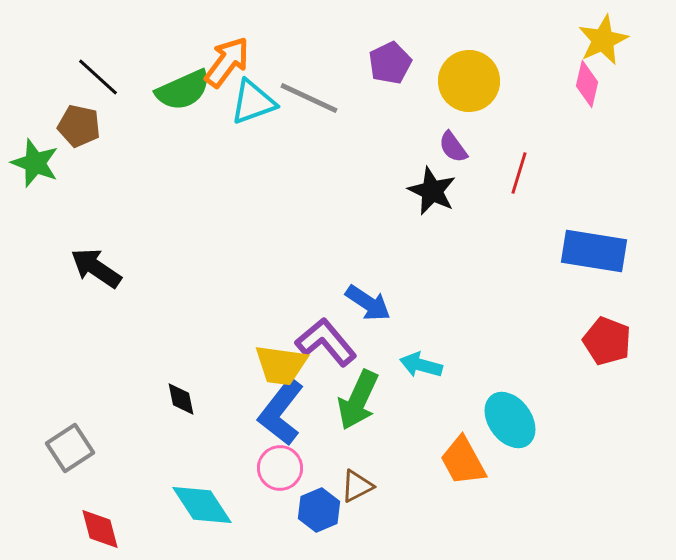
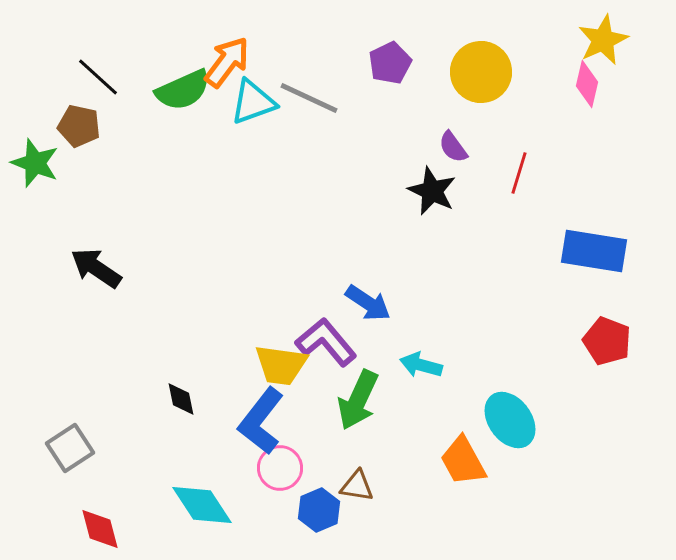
yellow circle: moved 12 px right, 9 px up
blue L-shape: moved 20 px left, 9 px down
brown triangle: rotated 36 degrees clockwise
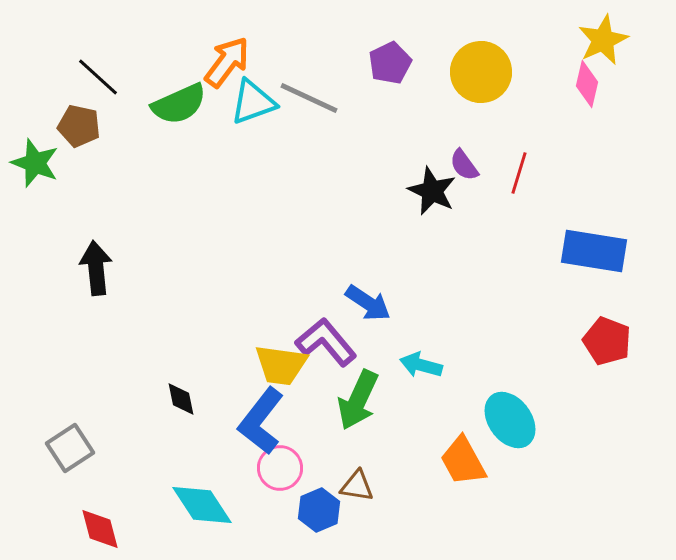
green semicircle: moved 4 px left, 14 px down
purple semicircle: moved 11 px right, 18 px down
black arrow: rotated 50 degrees clockwise
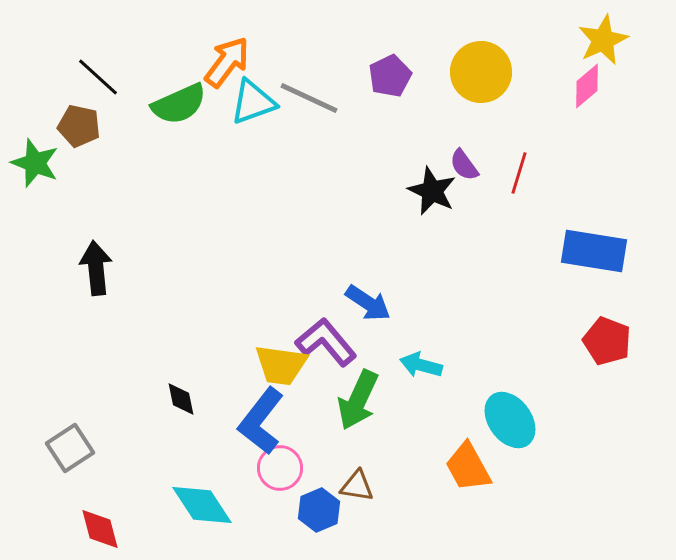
purple pentagon: moved 13 px down
pink diamond: moved 2 px down; rotated 36 degrees clockwise
orange trapezoid: moved 5 px right, 6 px down
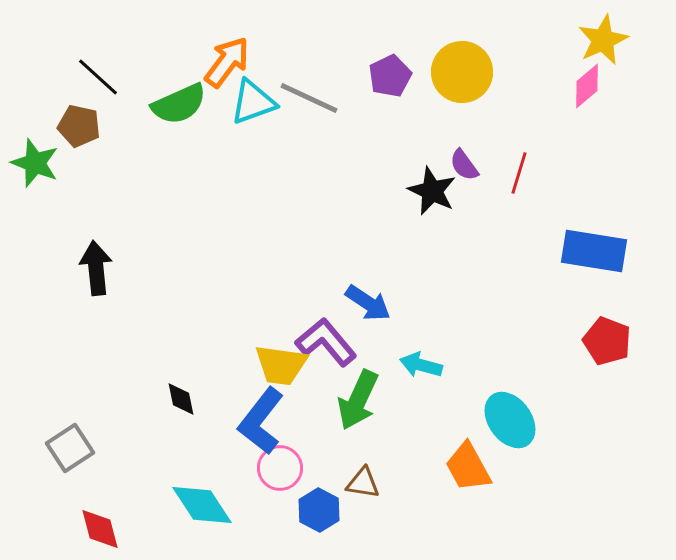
yellow circle: moved 19 px left
brown triangle: moved 6 px right, 3 px up
blue hexagon: rotated 9 degrees counterclockwise
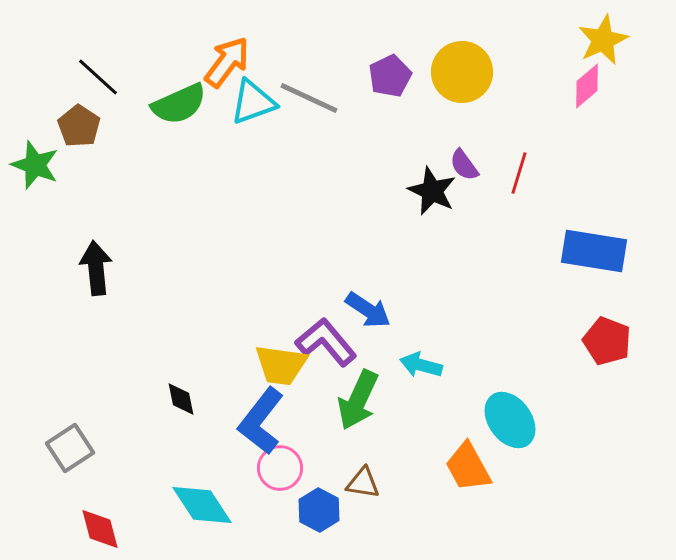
brown pentagon: rotated 21 degrees clockwise
green star: moved 2 px down
blue arrow: moved 7 px down
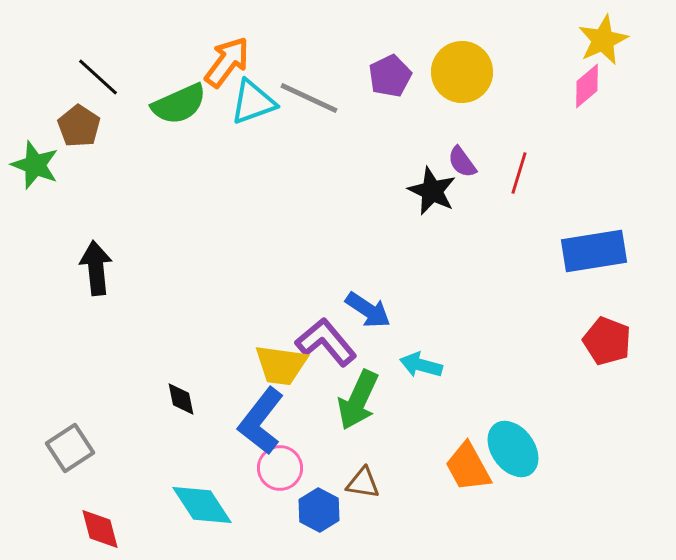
purple semicircle: moved 2 px left, 3 px up
blue rectangle: rotated 18 degrees counterclockwise
cyan ellipse: moved 3 px right, 29 px down
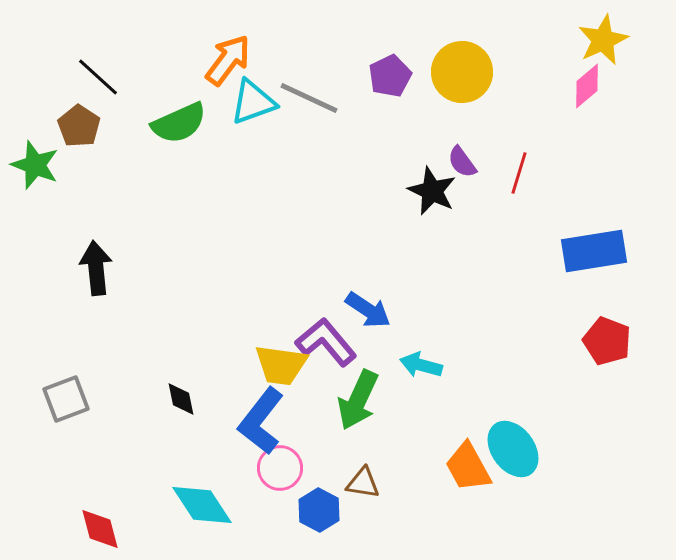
orange arrow: moved 1 px right, 2 px up
green semicircle: moved 19 px down
gray square: moved 4 px left, 49 px up; rotated 12 degrees clockwise
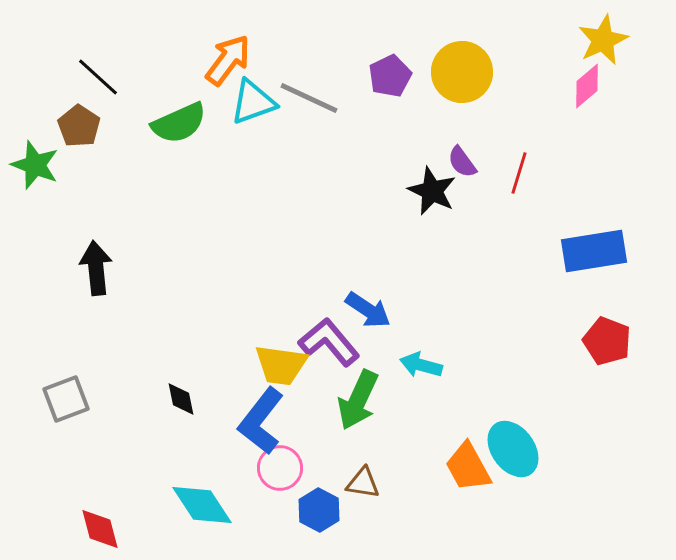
purple L-shape: moved 3 px right
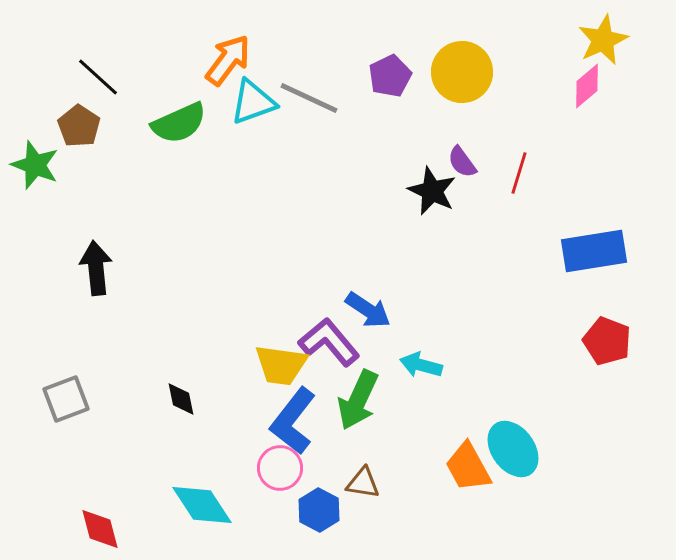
blue L-shape: moved 32 px right
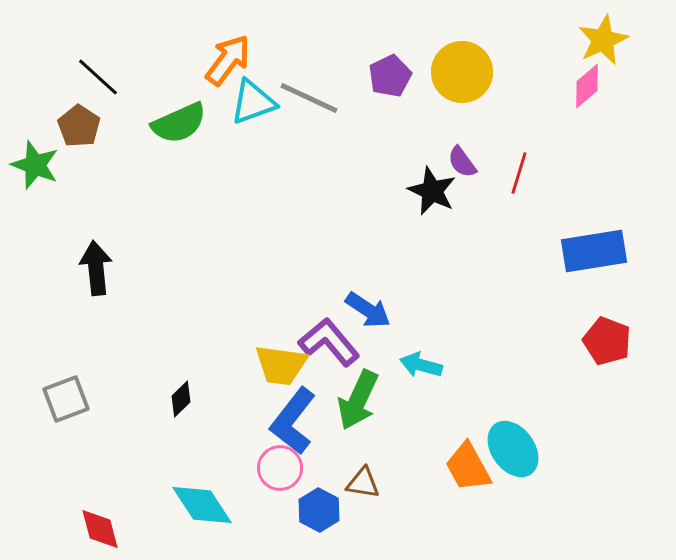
black diamond: rotated 57 degrees clockwise
